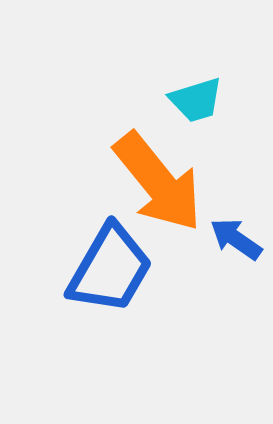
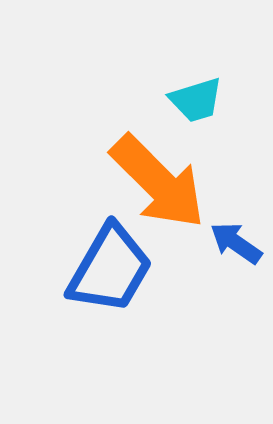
orange arrow: rotated 6 degrees counterclockwise
blue arrow: moved 4 px down
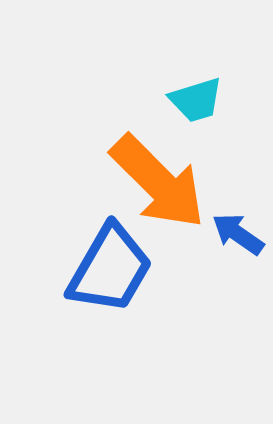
blue arrow: moved 2 px right, 9 px up
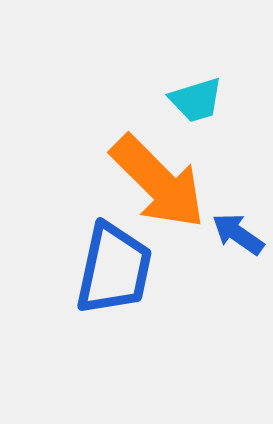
blue trapezoid: moved 4 px right; rotated 18 degrees counterclockwise
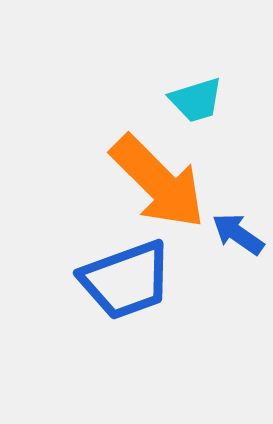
blue trapezoid: moved 12 px right, 11 px down; rotated 58 degrees clockwise
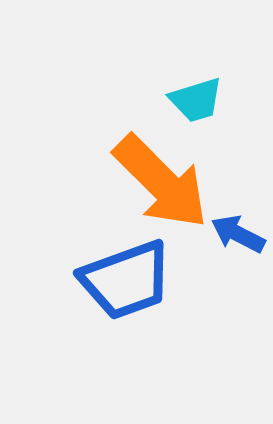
orange arrow: moved 3 px right
blue arrow: rotated 8 degrees counterclockwise
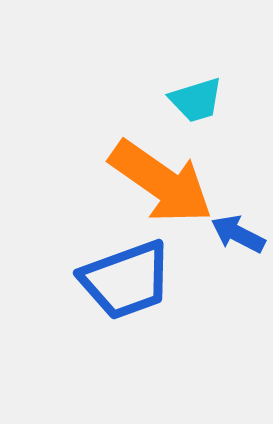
orange arrow: rotated 10 degrees counterclockwise
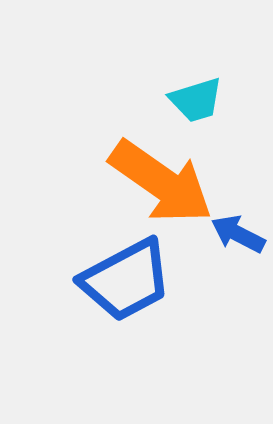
blue trapezoid: rotated 8 degrees counterclockwise
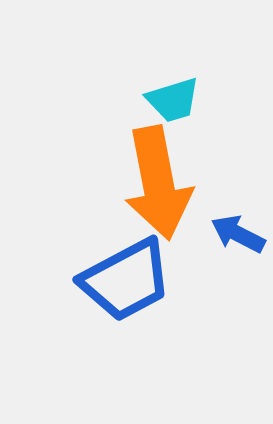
cyan trapezoid: moved 23 px left
orange arrow: moved 3 px left, 1 px down; rotated 44 degrees clockwise
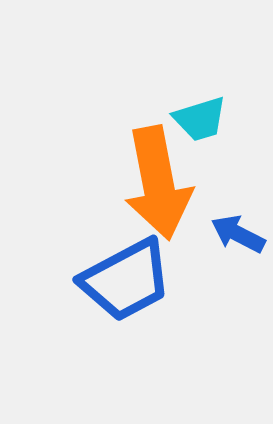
cyan trapezoid: moved 27 px right, 19 px down
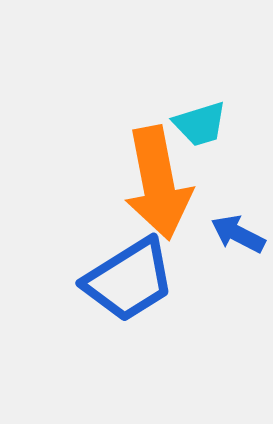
cyan trapezoid: moved 5 px down
blue trapezoid: moved 3 px right; rotated 4 degrees counterclockwise
